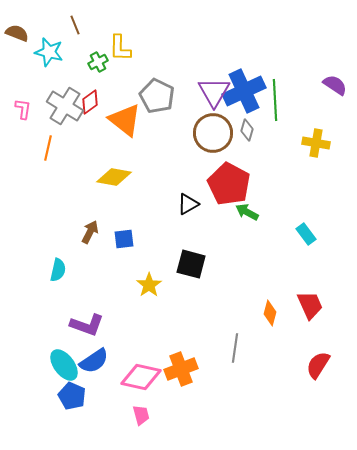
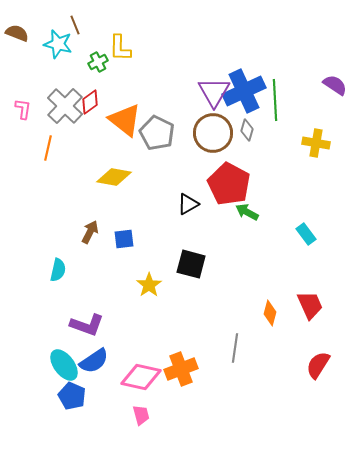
cyan star: moved 9 px right, 8 px up
gray pentagon: moved 37 px down
gray cross: rotated 12 degrees clockwise
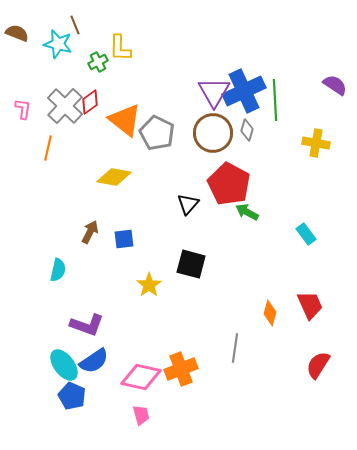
black triangle: rotated 20 degrees counterclockwise
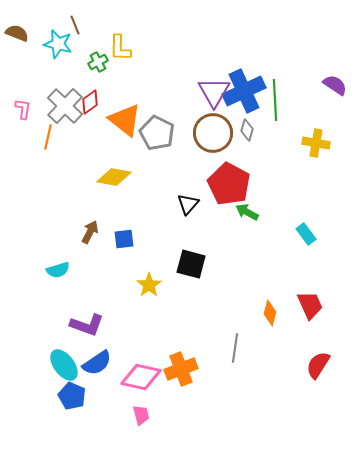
orange line: moved 11 px up
cyan semicircle: rotated 60 degrees clockwise
blue semicircle: moved 3 px right, 2 px down
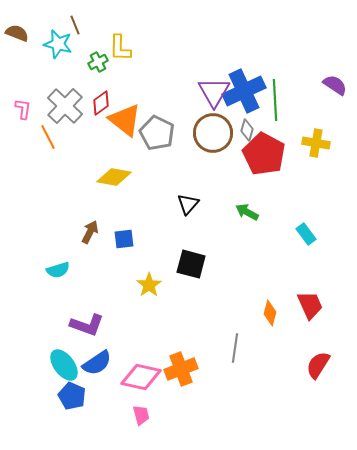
red diamond: moved 11 px right, 1 px down
orange line: rotated 40 degrees counterclockwise
red pentagon: moved 35 px right, 30 px up
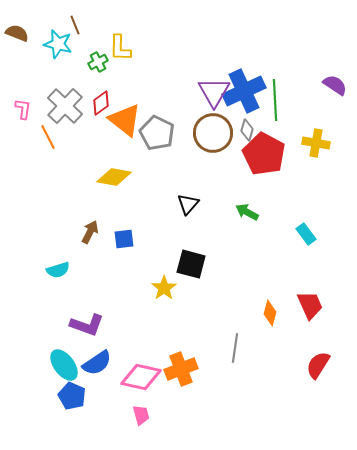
yellow star: moved 15 px right, 3 px down
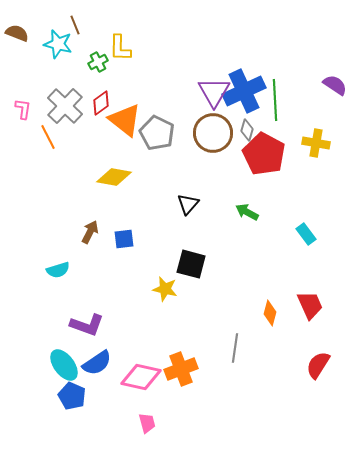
yellow star: moved 1 px right, 1 px down; rotated 25 degrees counterclockwise
pink trapezoid: moved 6 px right, 8 px down
